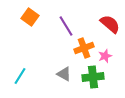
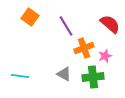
cyan line: rotated 66 degrees clockwise
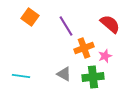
cyan line: moved 1 px right
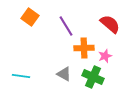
orange cross: rotated 18 degrees clockwise
green cross: rotated 30 degrees clockwise
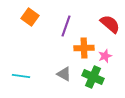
purple line: rotated 50 degrees clockwise
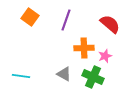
purple line: moved 6 px up
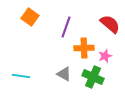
purple line: moved 7 px down
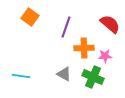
pink star: rotated 16 degrees clockwise
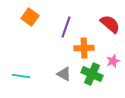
pink star: moved 8 px right, 5 px down; rotated 16 degrees counterclockwise
green cross: moved 1 px left, 3 px up
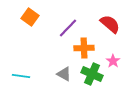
purple line: moved 2 px right, 1 px down; rotated 25 degrees clockwise
pink star: rotated 16 degrees counterclockwise
